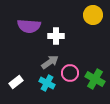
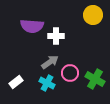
purple semicircle: moved 3 px right
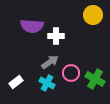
pink circle: moved 1 px right
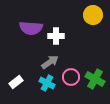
purple semicircle: moved 1 px left, 2 px down
pink circle: moved 4 px down
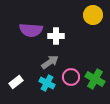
purple semicircle: moved 2 px down
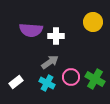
yellow circle: moved 7 px down
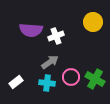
white cross: rotated 21 degrees counterclockwise
cyan cross: rotated 21 degrees counterclockwise
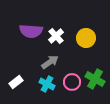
yellow circle: moved 7 px left, 16 px down
purple semicircle: moved 1 px down
white cross: rotated 21 degrees counterclockwise
pink circle: moved 1 px right, 5 px down
cyan cross: moved 1 px down; rotated 21 degrees clockwise
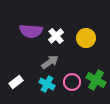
green cross: moved 1 px right, 1 px down
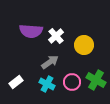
yellow circle: moved 2 px left, 7 px down
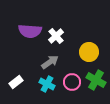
purple semicircle: moved 1 px left
yellow circle: moved 5 px right, 7 px down
